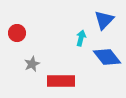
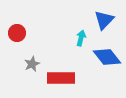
red rectangle: moved 3 px up
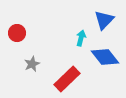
blue diamond: moved 2 px left
red rectangle: moved 6 px right, 1 px down; rotated 44 degrees counterclockwise
